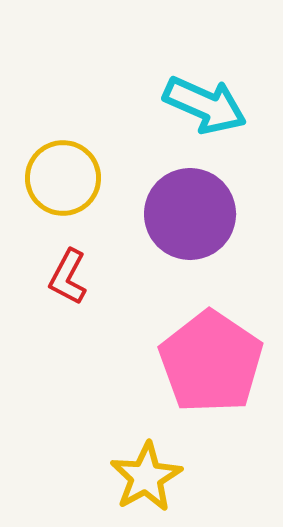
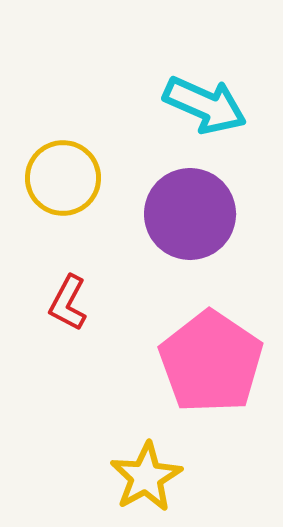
red L-shape: moved 26 px down
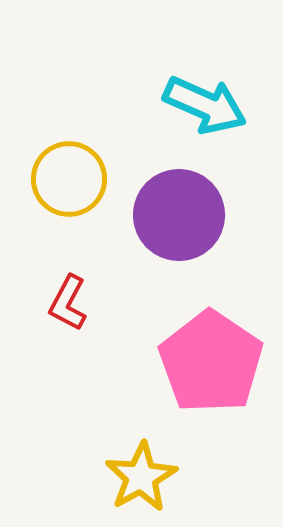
yellow circle: moved 6 px right, 1 px down
purple circle: moved 11 px left, 1 px down
yellow star: moved 5 px left
